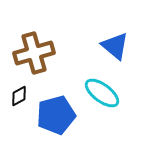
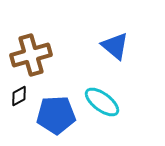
brown cross: moved 3 px left, 2 px down
cyan ellipse: moved 9 px down
blue pentagon: rotated 12 degrees clockwise
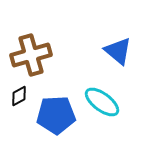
blue triangle: moved 3 px right, 5 px down
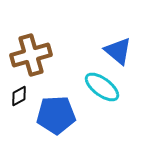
cyan ellipse: moved 15 px up
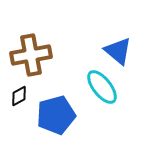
brown cross: rotated 6 degrees clockwise
cyan ellipse: rotated 15 degrees clockwise
blue pentagon: rotated 12 degrees counterclockwise
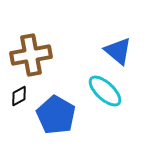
cyan ellipse: moved 3 px right, 4 px down; rotated 9 degrees counterclockwise
blue pentagon: rotated 27 degrees counterclockwise
